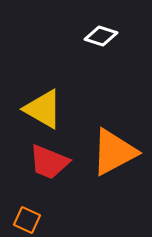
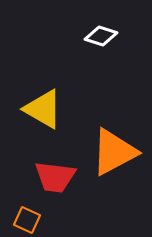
red trapezoid: moved 6 px right, 15 px down; rotated 15 degrees counterclockwise
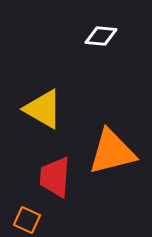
white diamond: rotated 12 degrees counterclockwise
orange triangle: moved 2 px left; rotated 14 degrees clockwise
red trapezoid: rotated 87 degrees clockwise
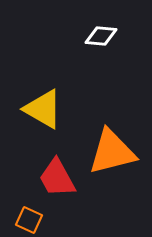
red trapezoid: moved 2 px right, 1 px down; rotated 33 degrees counterclockwise
orange square: moved 2 px right
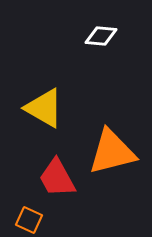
yellow triangle: moved 1 px right, 1 px up
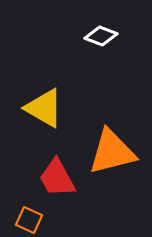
white diamond: rotated 16 degrees clockwise
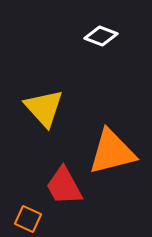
yellow triangle: rotated 18 degrees clockwise
red trapezoid: moved 7 px right, 8 px down
orange square: moved 1 px left, 1 px up
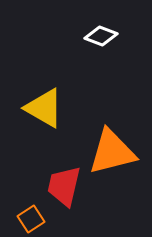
yellow triangle: rotated 18 degrees counterclockwise
red trapezoid: rotated 42 degrees clockwise
orange square: moved 3 px right; rotated 32 degrees clockwise
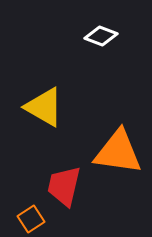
yellow triangle: moved 1 px up
orange triangle: moved 6 px right; rotated 22 degrees clockwise
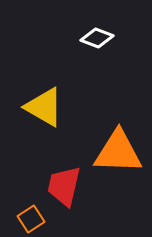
white diamond: moved 4 px left, 2 px down
orange triangle: rotated 6 degrees counterclockwise
